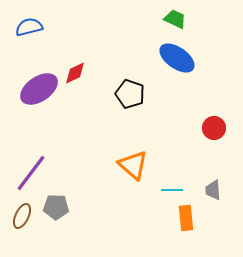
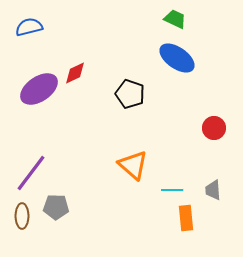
brown ellipse: rotated 25 degrees counterclockwise
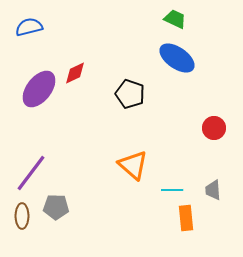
purple ellipse: rotated 18 degrees counterclockwise
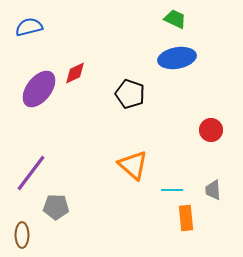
blue ellipse: rotated 45 degrees counterclockwise
red circle: moved 3 px left, 2 px down
brown ellipse: moved 19 px down
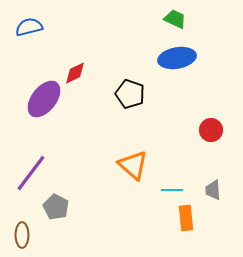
purple ellipse: moved 5 px right, 10 px down
gray pentagon: rotated 25 degrees clockwise
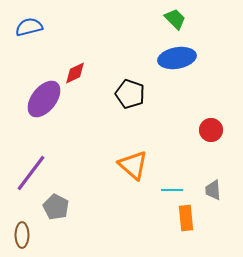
green trapezoid: rotated 20 degrees clockwise
